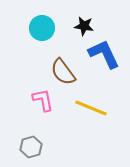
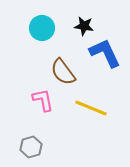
blue L-shape: moved 1 px right, 1 px up
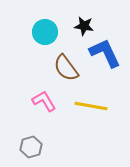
cyan circle: moved 3 px right, 4 px down
brown semicircle: moved 3 px right, 4 px up
pink L-shape: moved 1 px right, 1 px down; rotated 20 degrees counterclockwise
yellow line: moved 2 px up; rotated 12 degrees counterclockwise
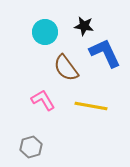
pink L-shape: moved 1 px left, 1 px up
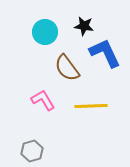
brown semicircle: moved 1 px right
yellow line: rotated 12 degrees counterclockwise
gray hexagon: moved 1 px right, 4 px down
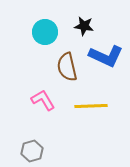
blue L-shape: moved 1 px right, 3 px down; rotated 140 degrees clockwise
brown semicircle: moved 1 px up; rotated 24 degrees clockwise
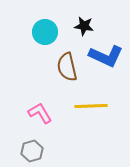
pink L-shape: moved 3 px left, 13 px down
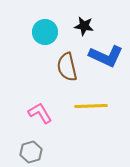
gray hexagon: moved 1 px left, 1 px down
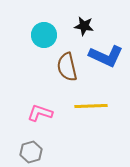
cyan circle: moved 1 px left, 3 px down
pink L-shape: rotated 40 degrees counterclockwise
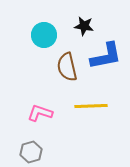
blue L-shape: rotated 36 degrees counterclockwise
